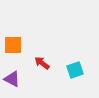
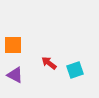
red arrow: moved 7 px right
purple triangle: moved 3 px right, 4 px up
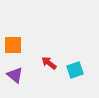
purple triangle: rotated 12 degrees clockwise
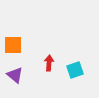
red arrow: rotated 56 degrees clockwise
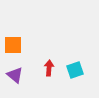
red arrow: moved 5 px down
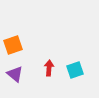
orange square: rotated 18 degrees counterclockwise
purple triangle: moved 1 px up
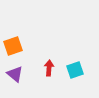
orange square: moved 1 px down
